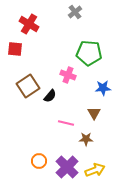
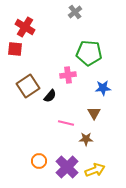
red cross: moved 4 px left, 3 px down
pink cross: rotated 28 degrees counterclockwise
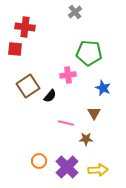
red cross: rotated 24 degrees counterclockwise
blue star: rotated 28 degrees clockwise
yellow arrow: moved 3 px right; rotated 18 degrees clockwise
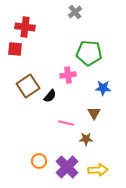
blue star: rotated 21 degrees counterclockwise
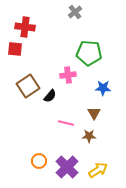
brown star: moved 3 px right, 3 px up
yellow arrow: rotated 30 degrees counterclockwise
